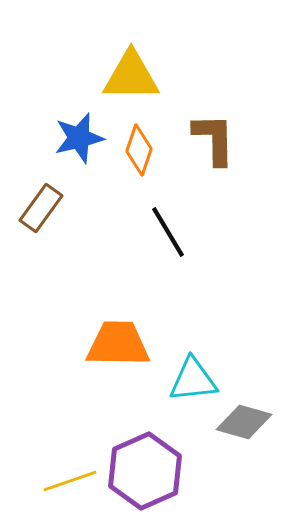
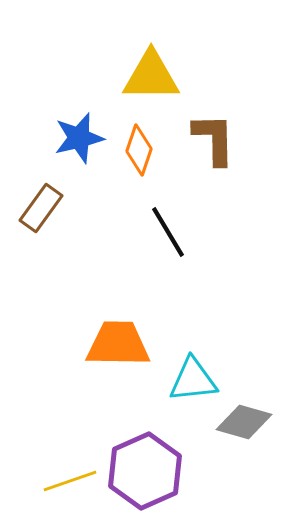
yellow triangle: moved 20 px right
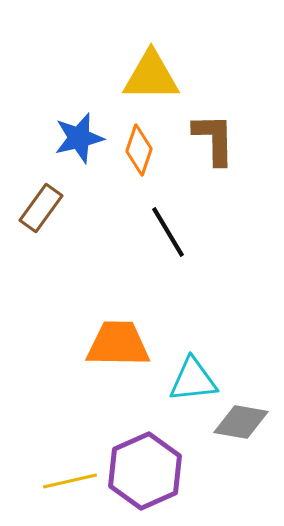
gray diamond: moved 3 px left; rotated 6 degrees counterclockwise
yellow line: rotated 6 degrees clockwise
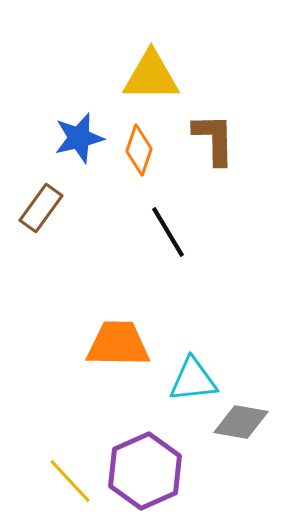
yellow line: rotated 60 degrees clockwise
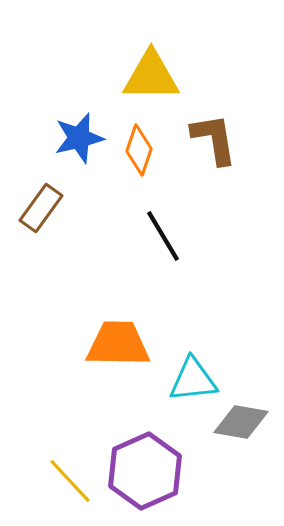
brown L-shape: rotated 8 degrees counterclockwise
black line: moved 5 px left, 4 px down
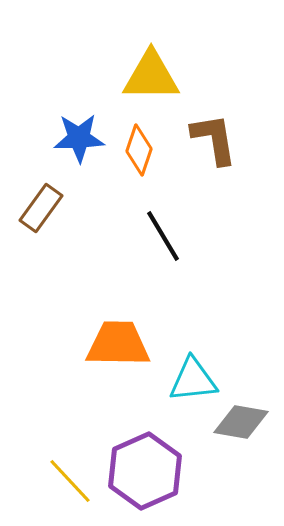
blue star: rotated 12 degrees clockwise
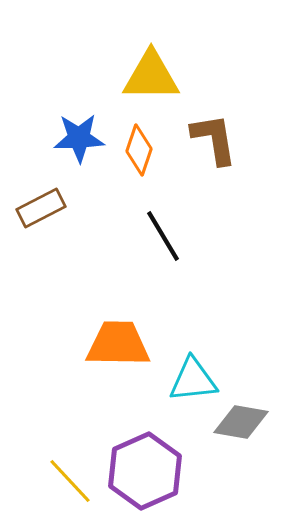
brown rectangle: rotated 27 degrees clockwise
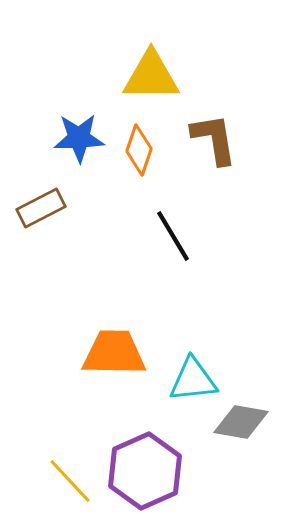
black line: moved 10 px right
orange trapezoid: moved 4 px left, 9 px down
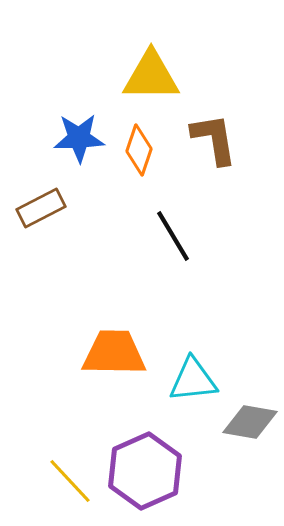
gray diamond: moved 9 px right
